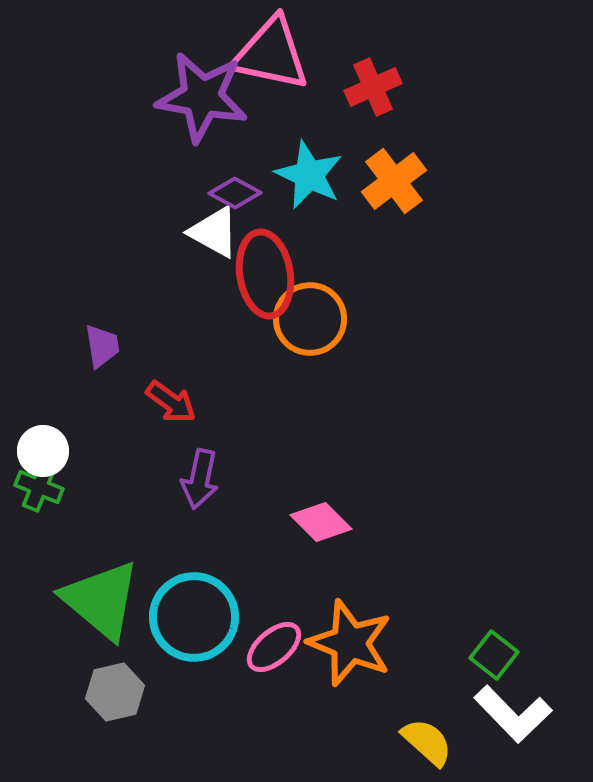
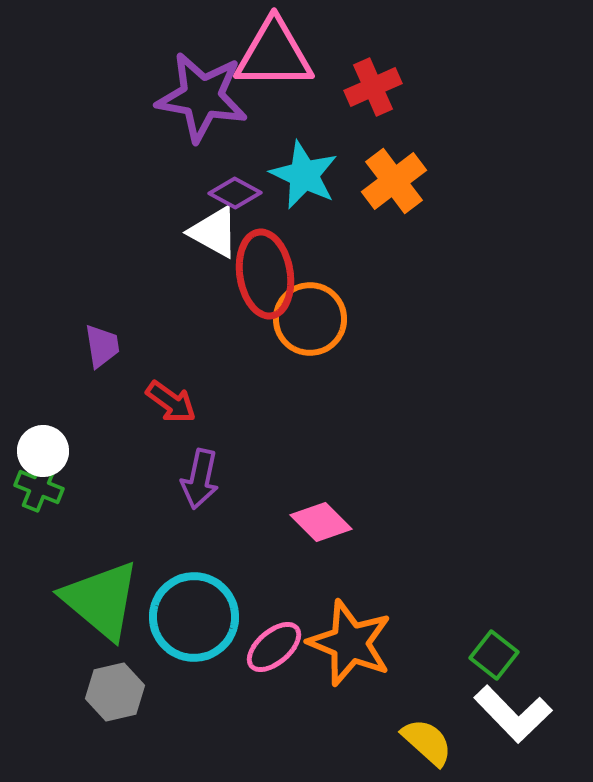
pink triangle: moved 3 px right; rotated 12 degrees counterclockwise
cyan star: moved 5 px left
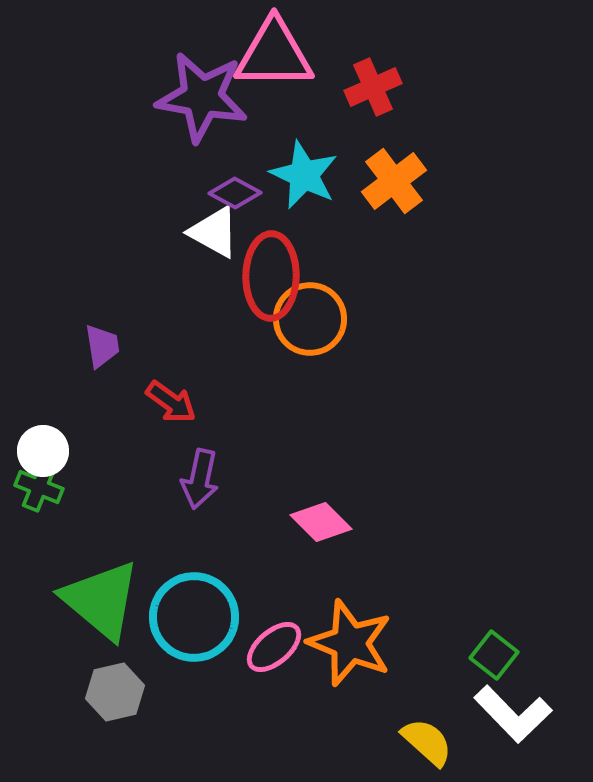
red ellipse: moved 6 px right, 2 px down; rotated 10 degrees clockwise
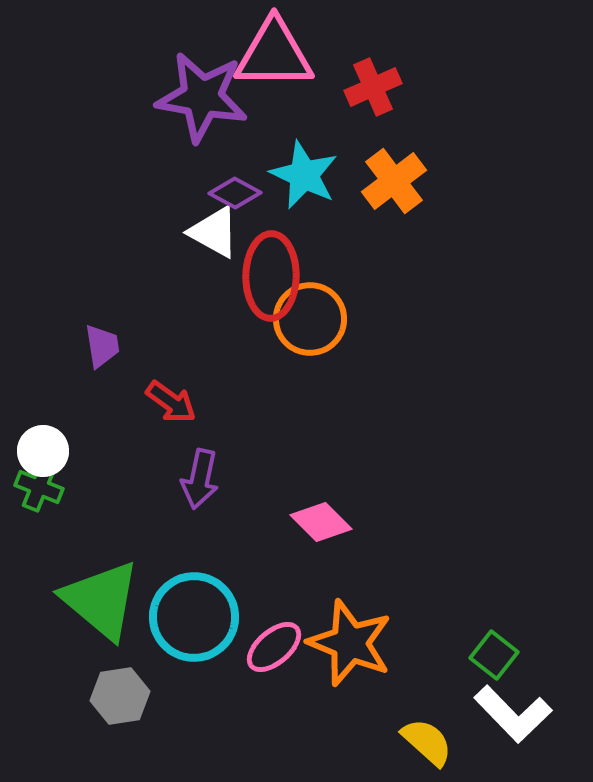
gray hexagon: moved 5 px right, 4 px down; rotated 4 degrees clockwise
